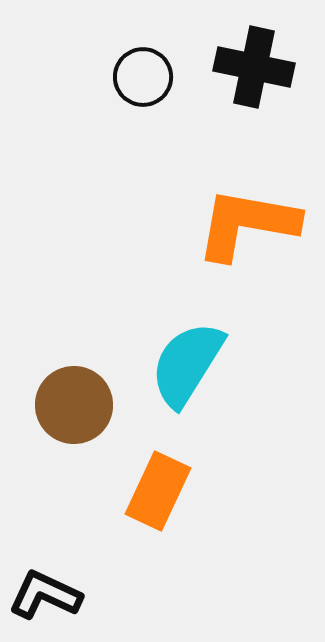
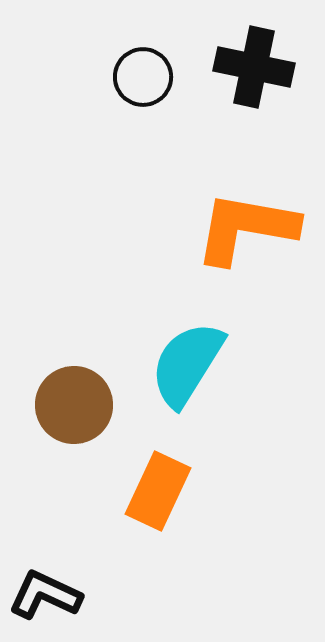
orange L-shape: moved 1 px left, 4 px down
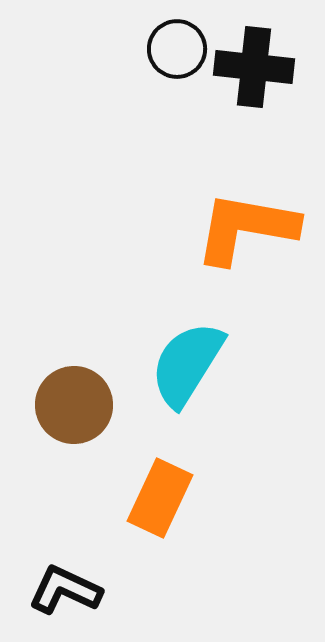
black cross: rotated 6 degrees counterclockwise
black circle: moved 34 px right, 28 px up
orange rectangle: moved 2 px right, 7 px down
black L-shape: moved 20 px right, 5 px up
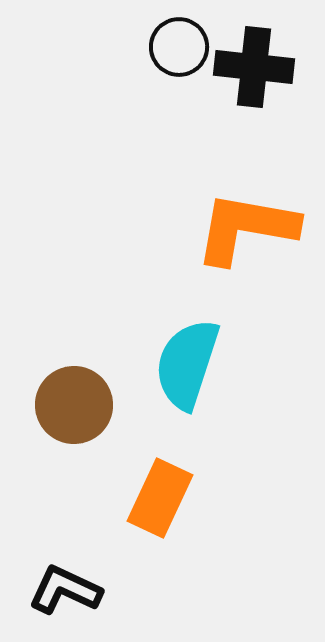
black circle: moved 2 px right, 2 px up
cyan semicircle: rotated 14 degrees counterclockwise
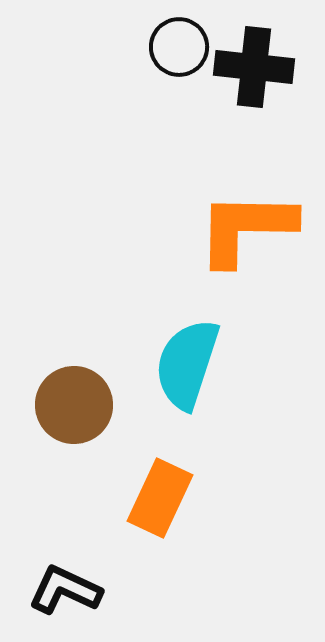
orange L-shape: rotated 9 degrees counterclockwise
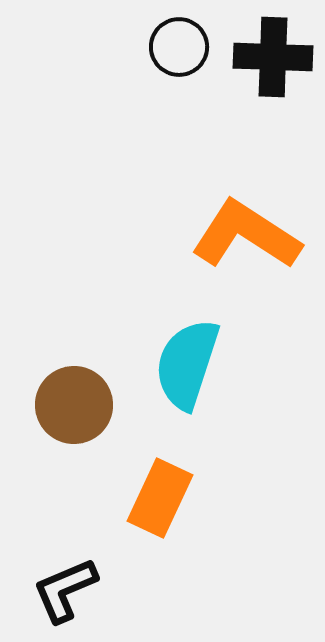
black cross: moved 19 px right, 10 px up; rotated 4 degrees counterclockwise
orange L-shape: moved 7 px down; rotated 32 degrees clockwise
black L-shape: rotated 48 degrees counterclockwise
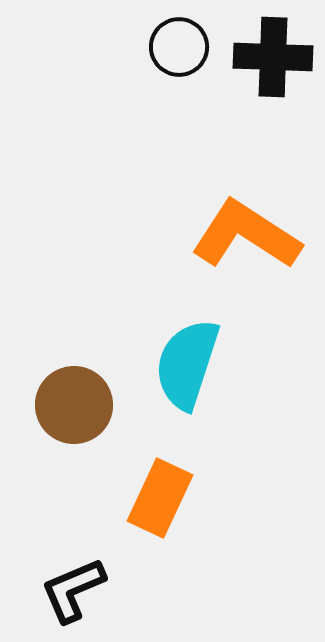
black L-shape: moved 8 px right
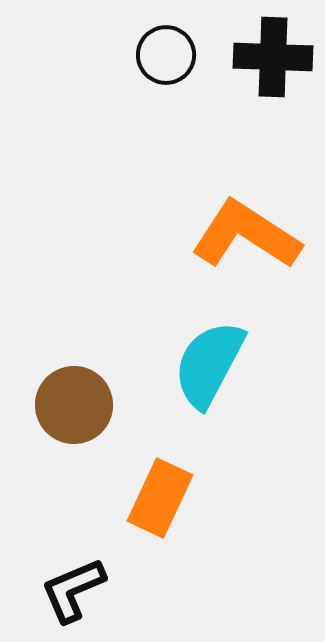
black circle: moved 13 px left, 8 px down
cyan semicircle: moved 22 px right; rotated 10 degrees clockwise
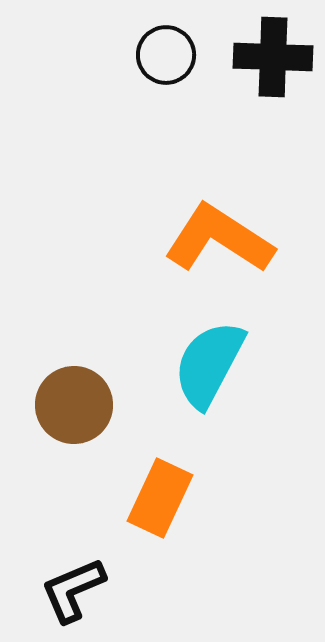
orange L-shape: moved 27 px left, 4 px down
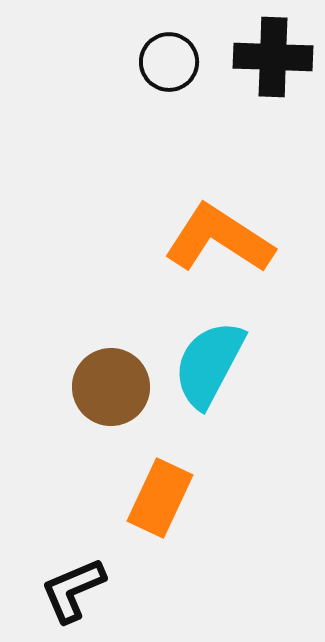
black circle: moved 3 px right, 7 px down
brown circle: moved 37 px right, 18 px up
